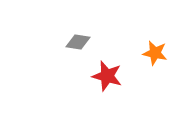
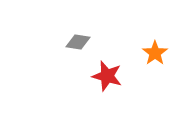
orange star: rotated 25 degrees clockwise
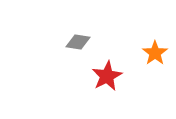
red star: rotated 28 degrees clockwise
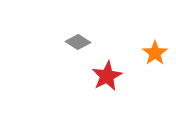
gray diamond: rotated 25 degrees clockwise
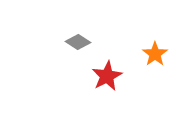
orange star: moved 1 px down
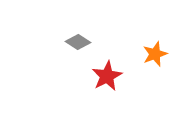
orange star: rotated 15 degrees clockwise
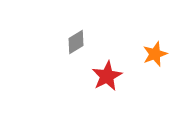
gray diamond: moved 2 px left; rotated 65 degrees counterclockwise
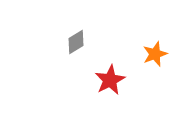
red star: moved 3 px right, 4 px down
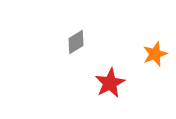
red star: moved 3 px down
